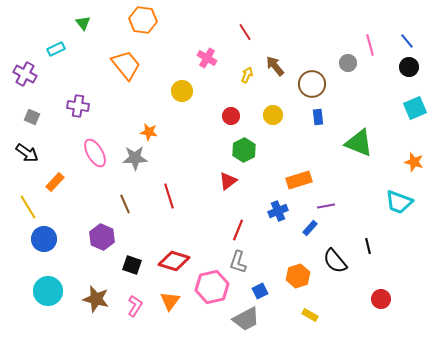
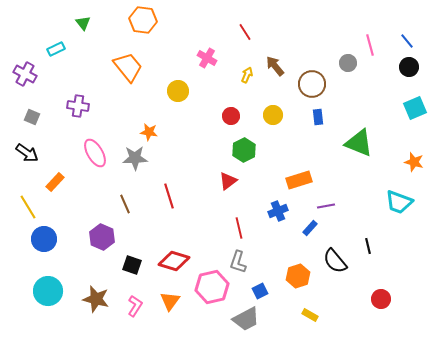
orange trapezoid at (126, 65): moved 2 px right, 2 px down
yellow circle at (182, 91): moved 4 px left
red line at (238, 230): moved 1 px right, 2 px up; rotated 35 degrees counterclockwise
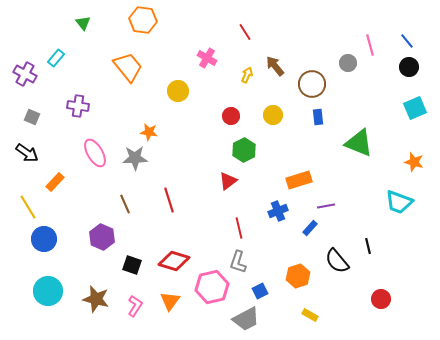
cyan rectangle at (56, 49): moved 9 px down; rotated 24 degrees counterclockwise
red line at (169, 196): moved 4 px down
black semicircle at (335, 261): moved 2 px right
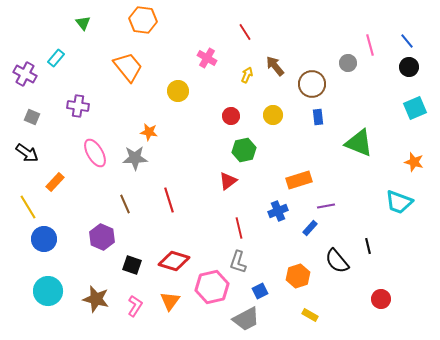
green hexagon at (244, 150): rotated 15 degrees clockwise
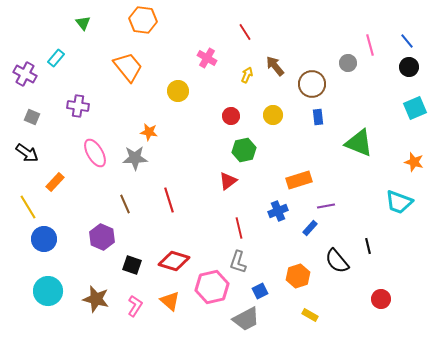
orange triangle at (170, 301): rotated 25 degrees counterclockwise
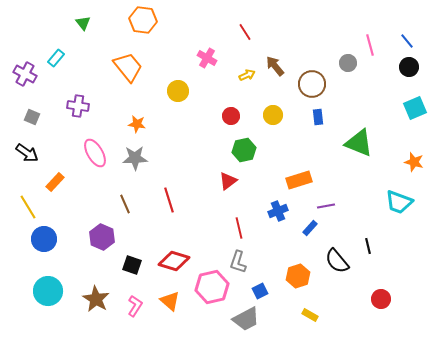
yellow arrow at (247, 75): rotated 42 degrees clockwise
orange star at (149, 132): moved 12 px left, 8 px up
brown star at (96, 299): rotated 16 degrees clockwise
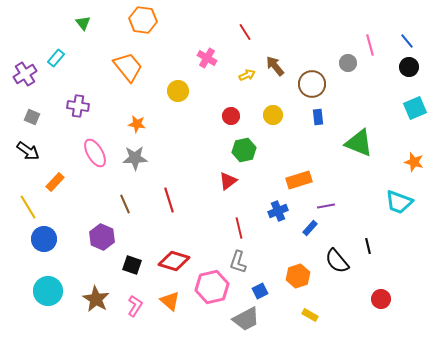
purple cross at (25, 74): rotated 30 degrees clockwise
black arrow at (27, 153): moved 1 px right, 2 px up
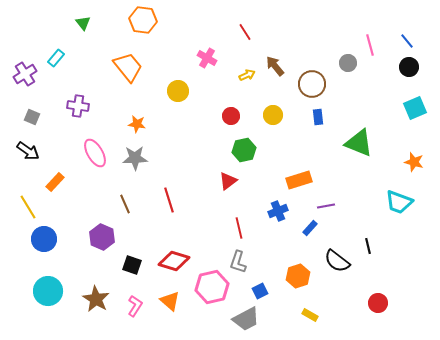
black semicircle at (337, 261): rotated 12 degrees counterclockwise
red circle at (381, 299): moved 3 px left, 4 px down
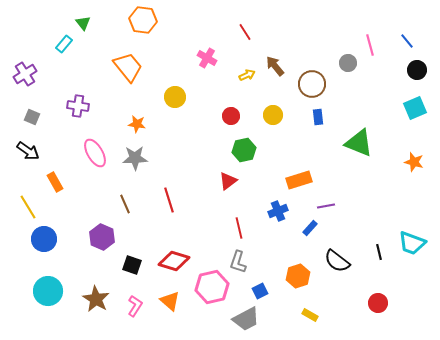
cyan rectangle at (56, 58): moved 8 px right, 14 px up
black circle at (409, 67): moved 8 px right, 3 px down
yellow circle at (178, 91): moved 3 px left, 6 px down
orange rectangle at (55, 182): rotated 72 degrees counterclockwise
cyan trapezoid at (399, 202): moved 13 px right, 41 px down
black line at (368, 246): moved 11 px right, 6 px down
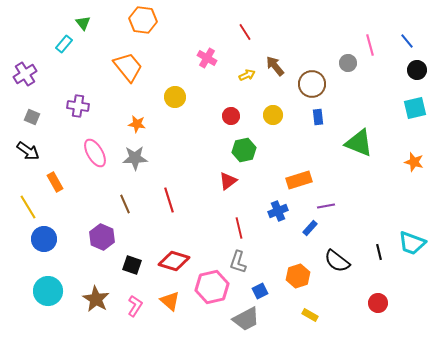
cyan square at (415, 108): rotated 10 degrees clockwise
